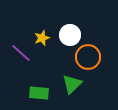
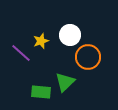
yellow star: moved 1 px left, 3 px down
green triangle: moved 7 px left, 2 px up
green rectangle: moved 2 px right, 1 px up
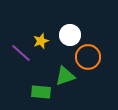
green triangle: moved 6 px up; rotated 25 degrees clockwise
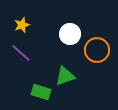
white circle: moved 1 px up
yellow star: moved 19 px left, 16 px up
orange circle: moved 9 px right, 7 px up
green rectangle: rotated 12 degrees clockwise
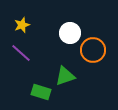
white circle: moved 1 px up
orange circle: moved 4 px left
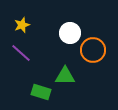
green triangle: rotated 20 degrees clockwise
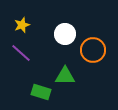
white circle: moved 5 px left, 1 px down
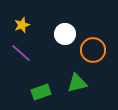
green triangle: moved 12 px right, 7 px down; rotated 15 degrees counterclockwise
green rectangle: rotated 36 degrees counterclockwise
